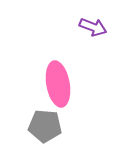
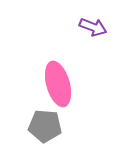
pink ellipse: rotated 6 degrees counterclockwise
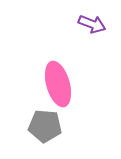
purple arrow: moved 1 px left, 3 px up
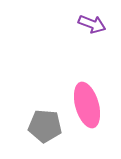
pink ellipse: moved 29 px right, 21 px down
